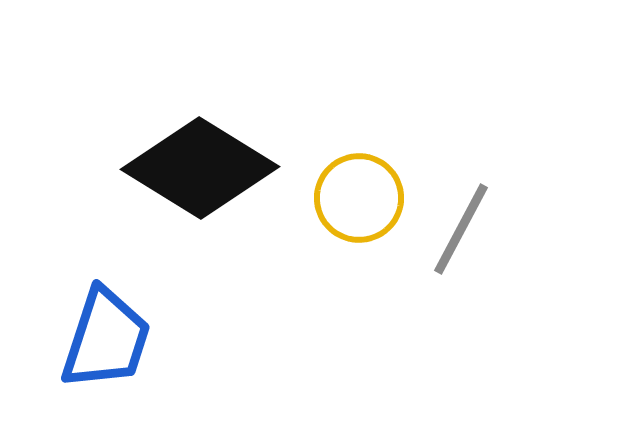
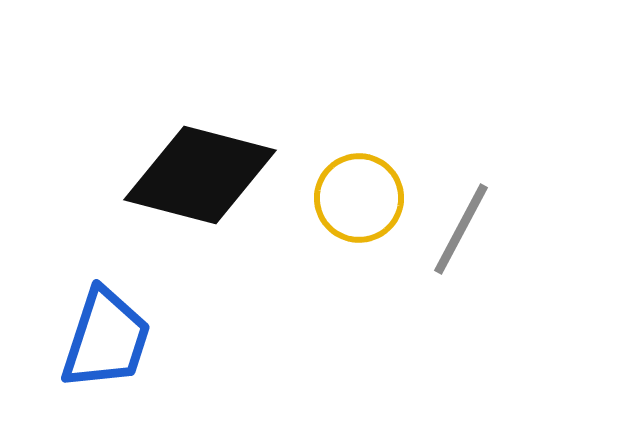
black diamond: moved 7 px down; rotated 17 degrees counterclockwise
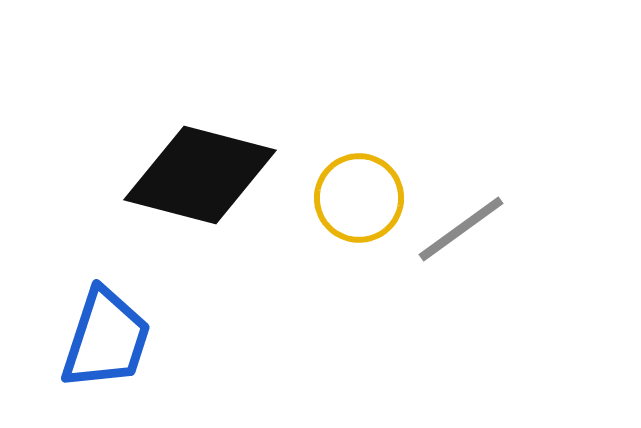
gray line: rotated 26 degrees clockwise
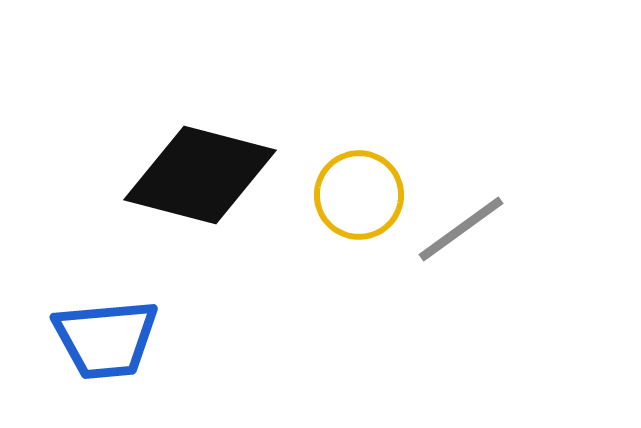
yellow circle: moved 3 px up
blue trapezoid: rotated 67 degrees clockwise
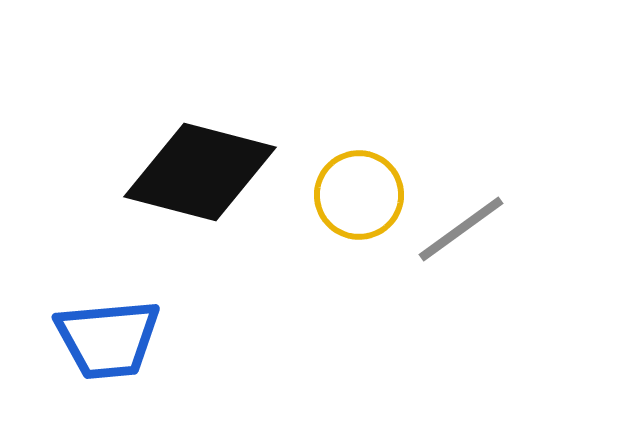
black diamond: moved 3 px up
blue trapezoid: moved 2 px right
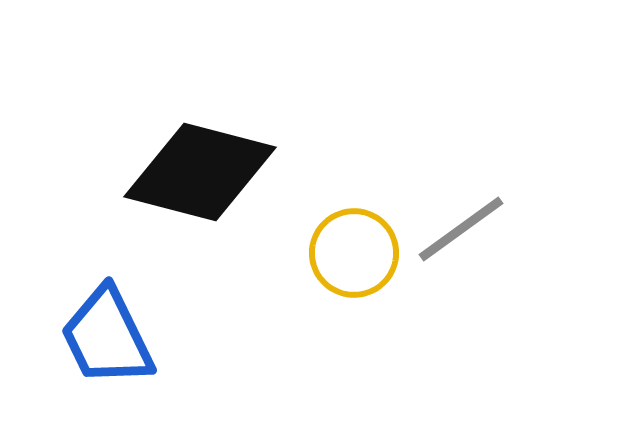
yellow circle: moved 5 px left, 58 px down
blue trapezoid: moved 1 px left, 2 px up; rotated 69 degrees clockwise
